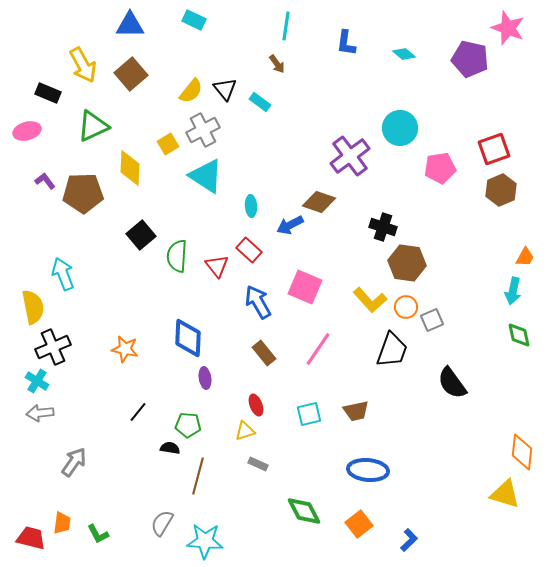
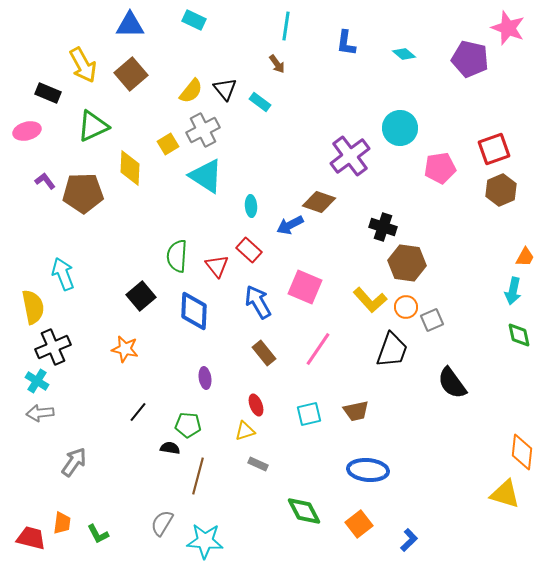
black square at (141, 235): moved 61 px down
blue diamond at (188, 338): moved 6 px right, 27 px up
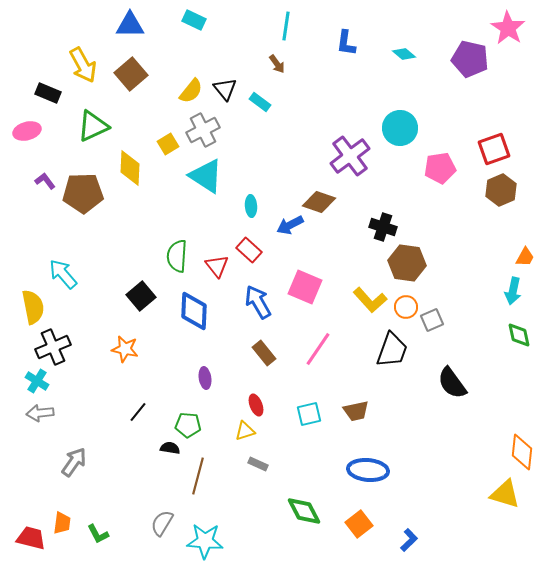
pink star at (508, 28): rotated 12 degrees clockwise
cyan arrow at (63, 274): rotated 20 degrees counterclockwise
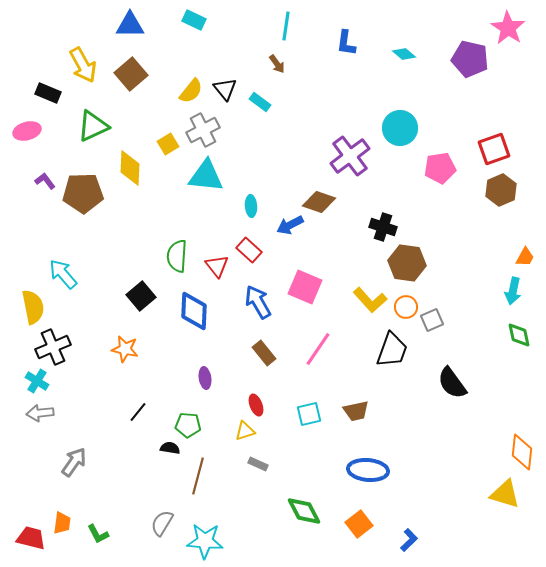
cyan triangle at (206, 176): rotated 27 degrees counterclockwise
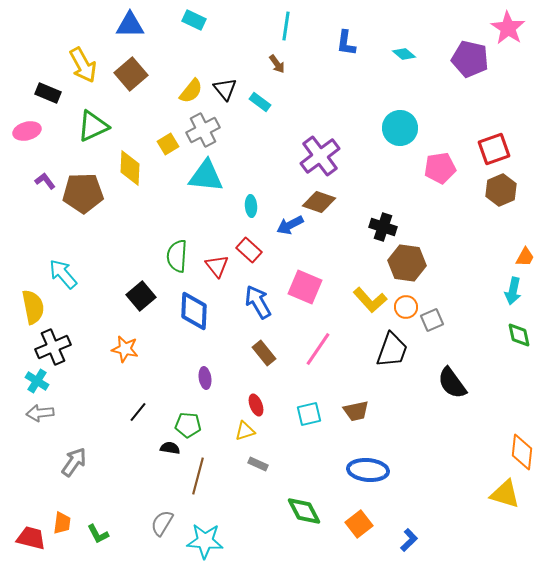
purple cross at (350, 156): moved 30 px left
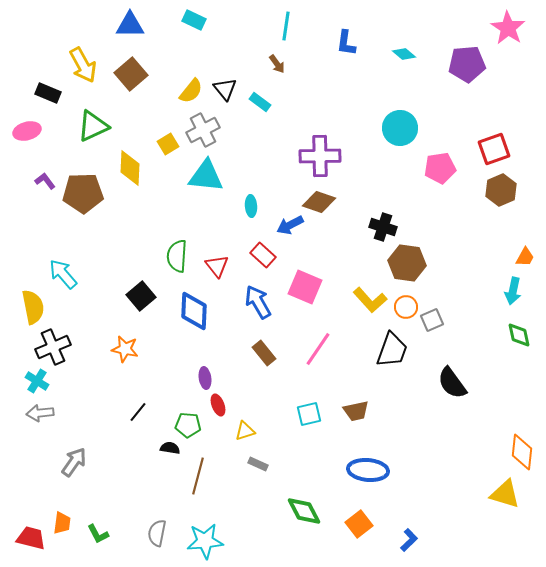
purple pentagon at (470, 59): moved 3 px left, 5 px down; rotated 18 degrees counterclockwise
purple cross at (320, 156): rotated 36 degrees clockwise
red rectangle at (249, 250): moved 14 px right, 5 px down
red ellipse at (256, 405): moved 38 px left
gray semicircle at (162, 523): moved 5 px left, 10 px down; rotated 20 degrees counterclockwise
cyan star at (205, 541): rotated 9 degrees counterclockwise
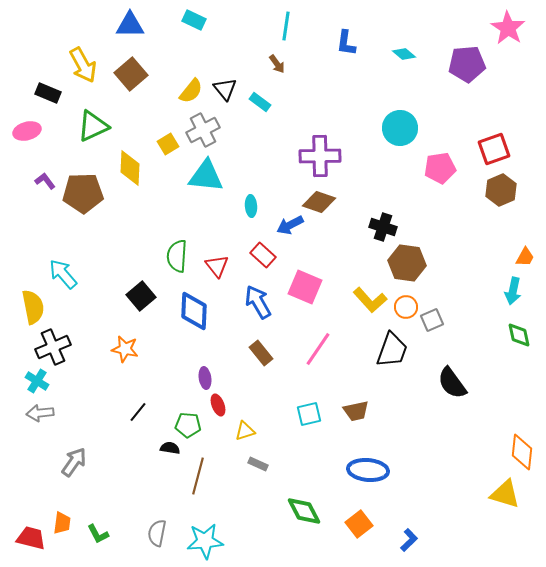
brown rectangle at (264, 353): moved 3 px left
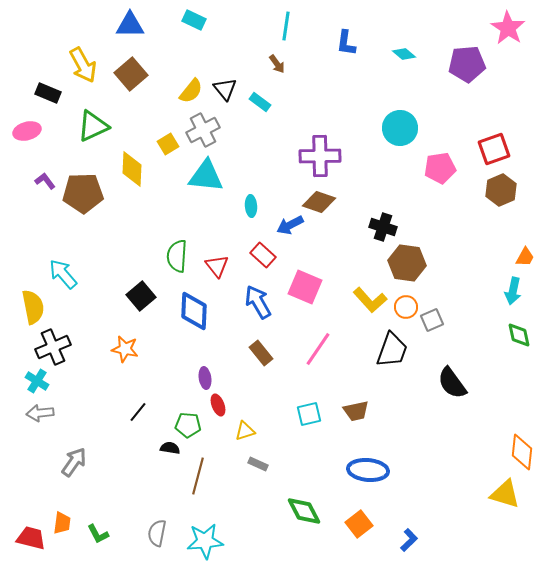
yellow diamond at (130, 168): moved 2 px right, 1 px down
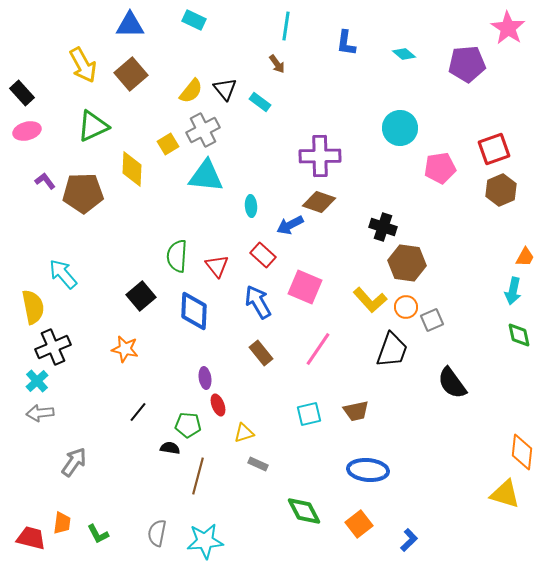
black rectangle at (48, 93): moved 26 px left; rotated 25 degrees clockwise
cyan cross at (37, 381): rotated 15 degrees clockwise
yellow triangle at (245, 431): moved 1 px left, 2 px down
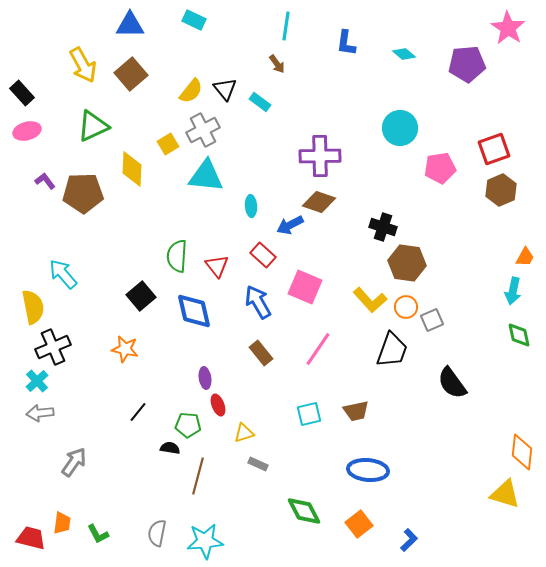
blue diamond at (194, 311): rotated 15 degrees counterclockwise
